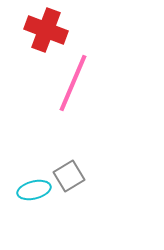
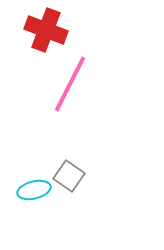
pink line: moved 3 px left, 1 px down; rotated 4 degrees clockwise
gray square: rotated 24 degrees counterclockwise
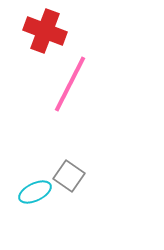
red cross: moved 1 px left, 1 px down
cyan ellipse: moved 1 px right, 2 px down; rotated 12 degrees counterclockwise
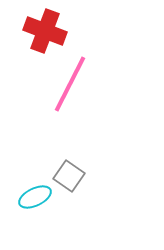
cyan ellipse: moved 5 px down
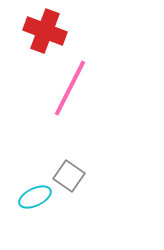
pink line: moved 4 px down
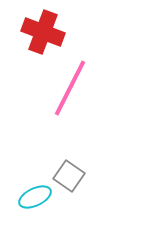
red cross: moved 2 px left, 1 px down
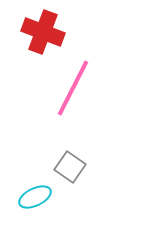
pink line: moved 3 px right
gray square: moved 1 px right, 9 px up
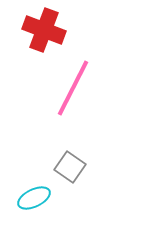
red cross: moved 1 px right, 2 px up
cyan ellipse: moved 1 px left, 1 px down
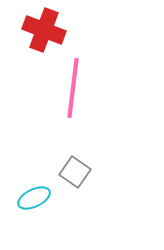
pink line: rotated 20 degrees counterclockwise
gray square: moved 5 px right, 5 px down
